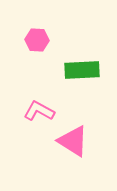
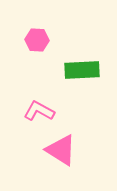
pink triangle: moved 12 px left, 9 px down
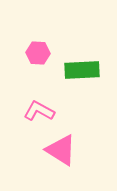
pink hexagon: moved 1 px right, 13 px down
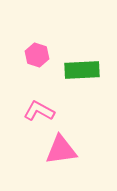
pink hexagon: moved 1 px left, 2 px down; rotated 15 degrees clockwise
pink triangle: rotated 40 degrees counterclockwise
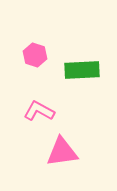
pink hexagon: moved 2 px left
pink triangle: moved 1 px right, 2 px down
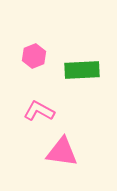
pink hexagon: moved 1 px left, 1 px down; rotated 20 degrees clockwise
pink triangle: rotated 16 degrees clockwise
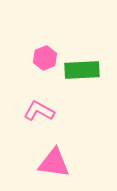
pink hexagon: moved 11 px right, 2 px down
pink triangle: moved 8 px left, 11 px down
